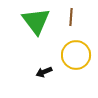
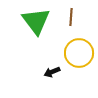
yellow circle: moved 3 px right, 2 px up
black arrow: moved 8 px right
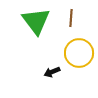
brown line: moved 1 px down
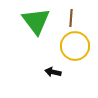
yellow circle: moved 4 px left, 7 px up
black arrow: moved 1 px right; rotated 35 degrees clockwise
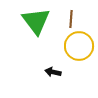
brown line: moved 1 px down
yellow circle: moved 4 px right
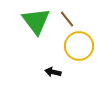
brown line: moved 4 px left; rotated 42 degrees counterclockwise
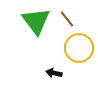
yellow circle: moved 2 px down
black arrow: moved 1 px right, 1 px down
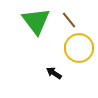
brown line: moved 2 px right, 1 px down
black arrow: rotated 21 degrees clockwise
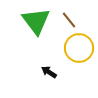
black arrow: moved 5 px left, 1 px up
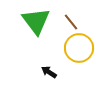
brown line: moved 2 px right, 2 px down
